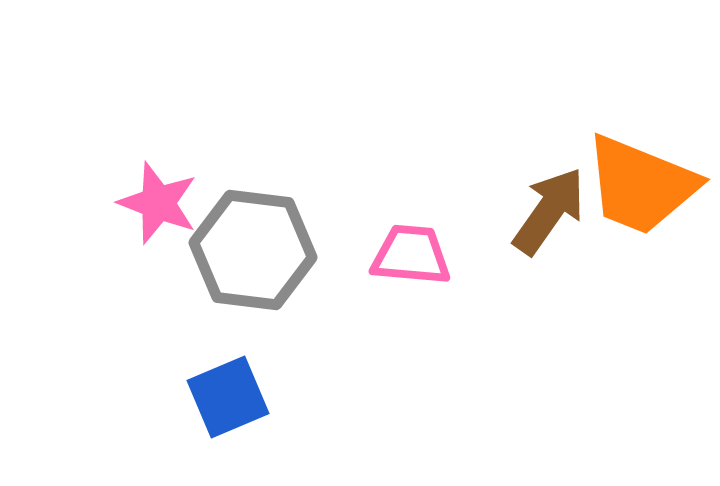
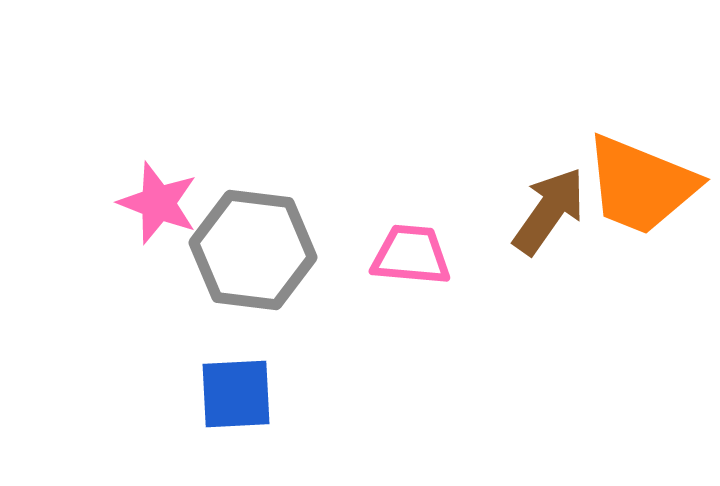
blue square: moved 8 px right, 3 px up; rotated 20 degrees clockwise
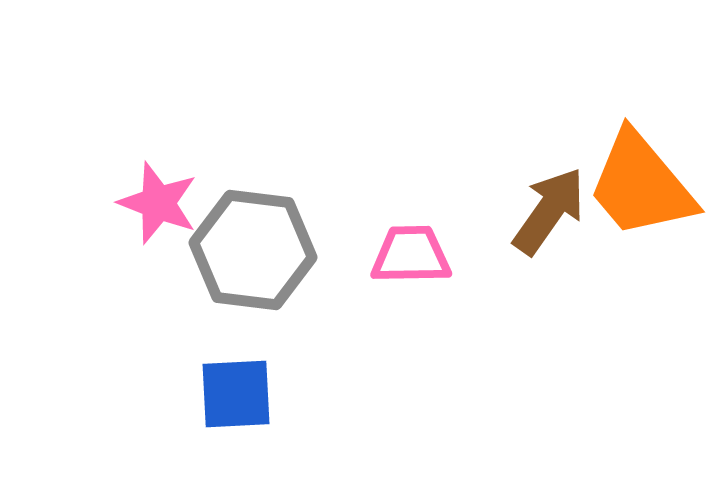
orange trapezoid: rotated 28 degrees clockwise
pink trapezoid: rotated 6 degrees counterclockwise
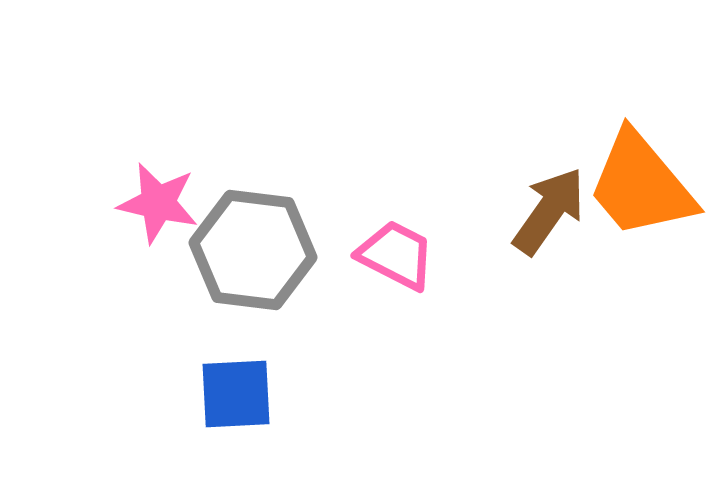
pink star: rotated 8 degrees counterclockwise
pink trapezoid: moved 15 px left; rotated 28 degrees clockwise
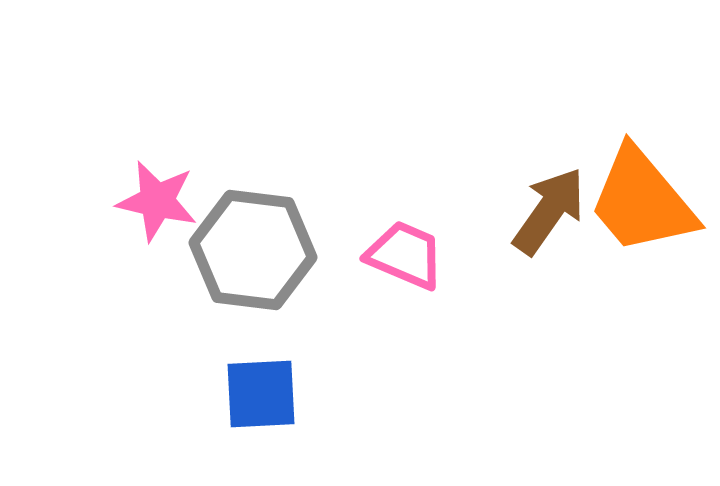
orange trapezoid: moved 1 px right, 16 px down
pink star: moved 1 px left, 2 px up
pink trapezoid: moved 9 px right; rotated 4 degrees counterclockwise
blue square: moved 25 px right
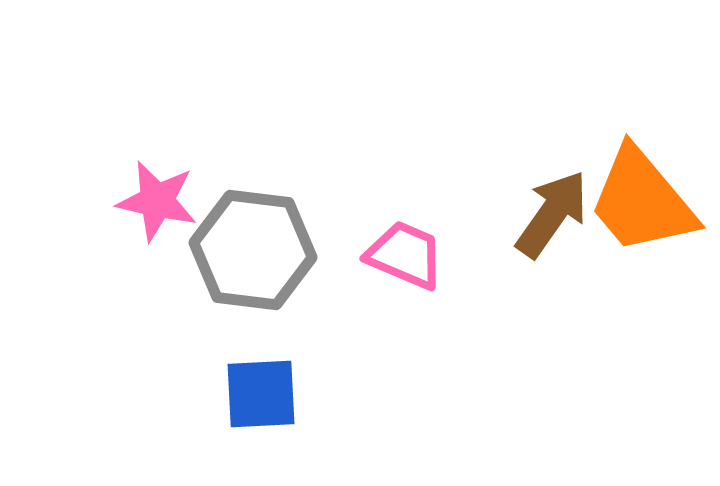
brown arrow: moved 3 px right, 3 px down
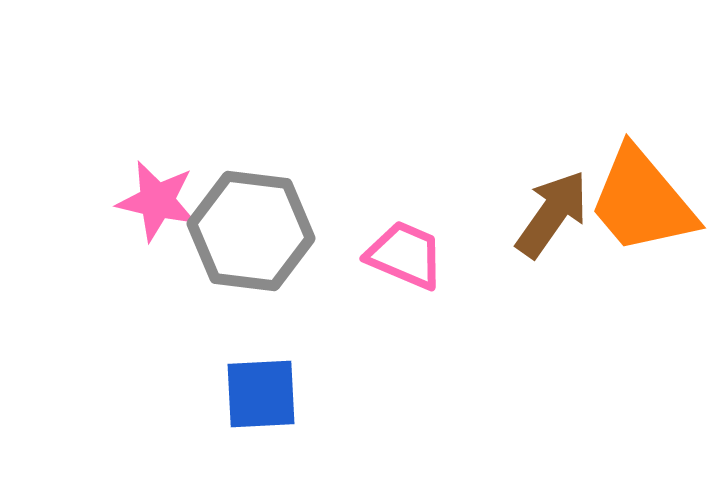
gray hexagon: moved 2 px left, 19 px up
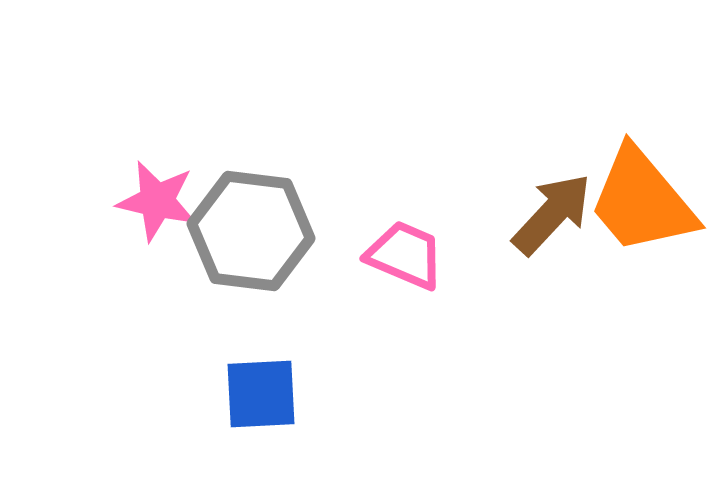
brown arrow: rotated 8 degrees clockwise
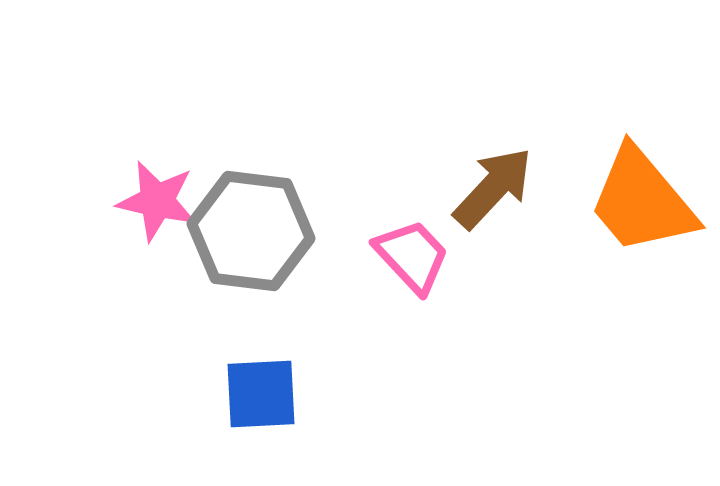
brown arrow: moved 59 px left, 26 px up
pink trapezoid: moved 7 px right, 1 px down; rotated 24 degrees clockwise
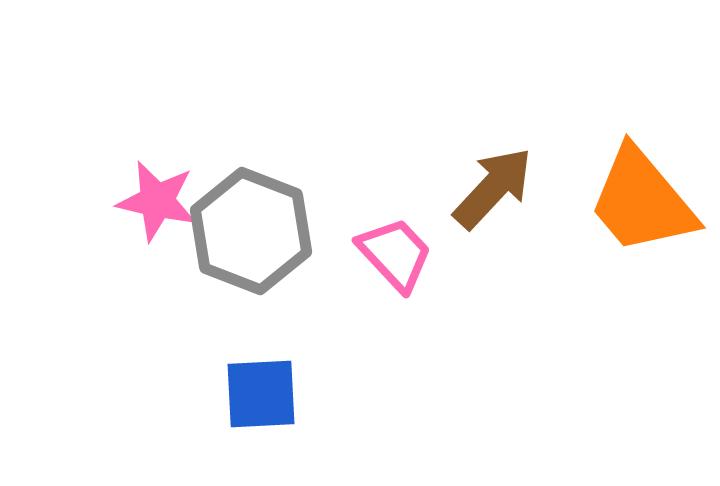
gray hexagon: rotated 14 degrees clockwise
pink trapezoid: moved 17 px left, 2 px up
